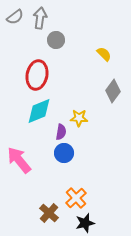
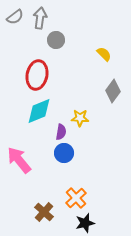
yellow star: moved 1 px right
brown cross: moved 5 px left, 1 px up
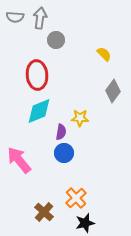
gray semicircle: rotated 42 degrees clockwise
red ellipse: rotated 16 degrees counterclockwise
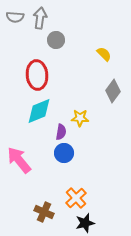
brown cross: rotated 18 degrees counterclockwise
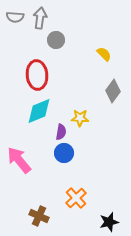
brown cross: moved 5 px left, 4 px down
black star: moved 24 px right, 1 px up
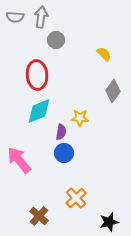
gray arrow: moved 1 px right, 1 px up
brown cross: rotated 18 degrees clockwise
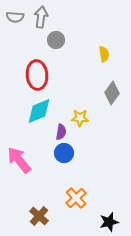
yellow semicircle: rotated 35 degrees clockwise
gray diamond: moved 1 px left, 2 px down
